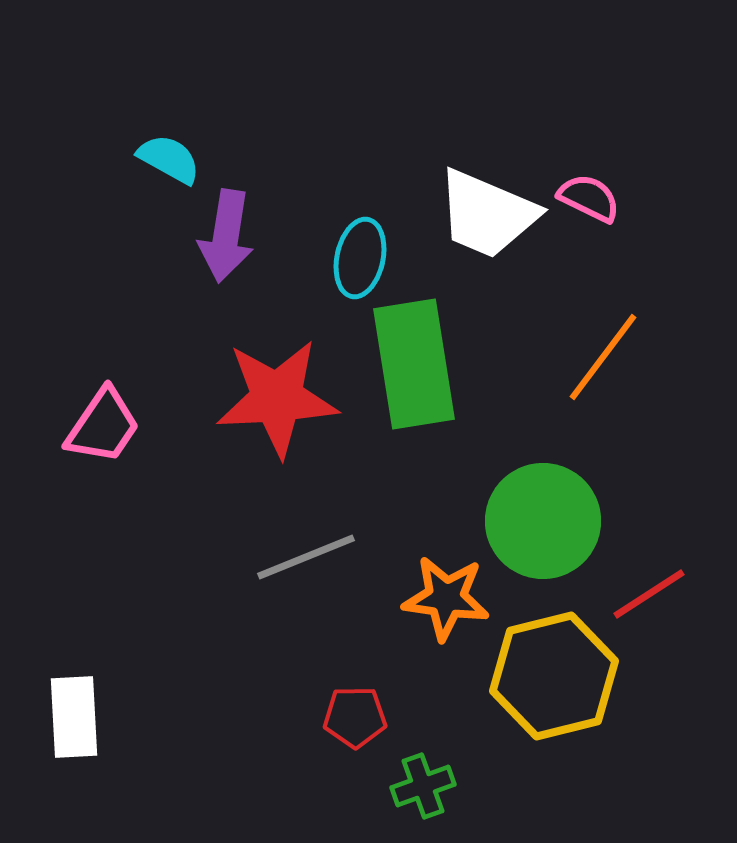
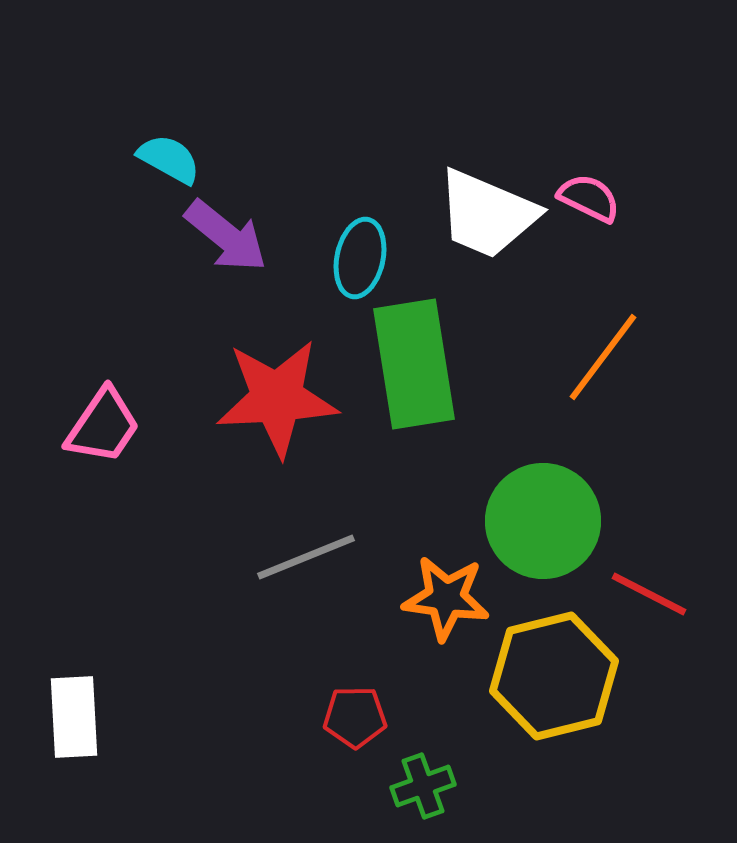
purple arrow: rotated 60 degrees counterclockwise
red line: rotated 60 degrees clockwise
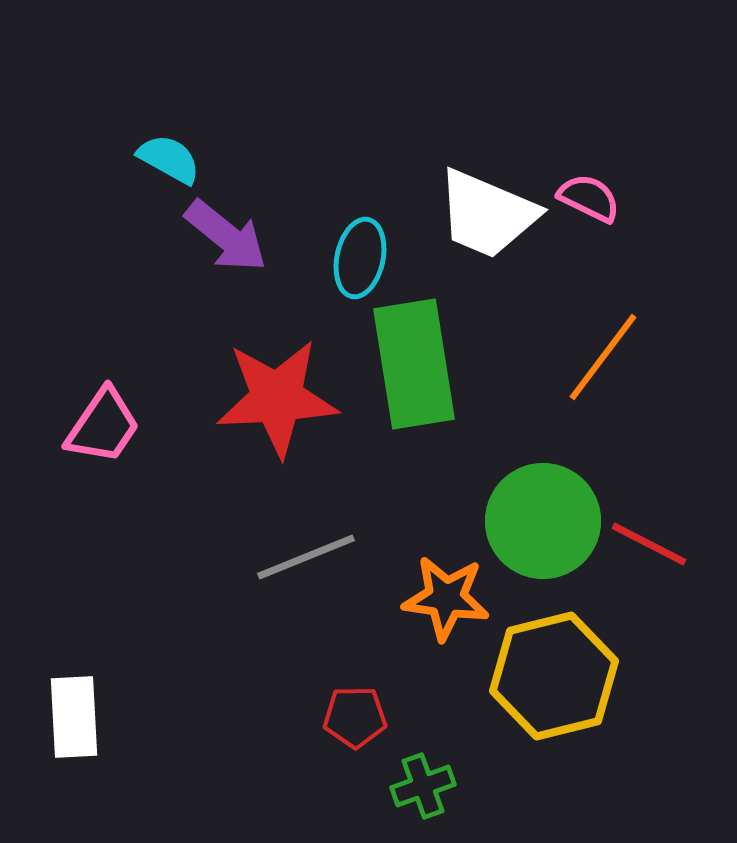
red line: moved 50 px up
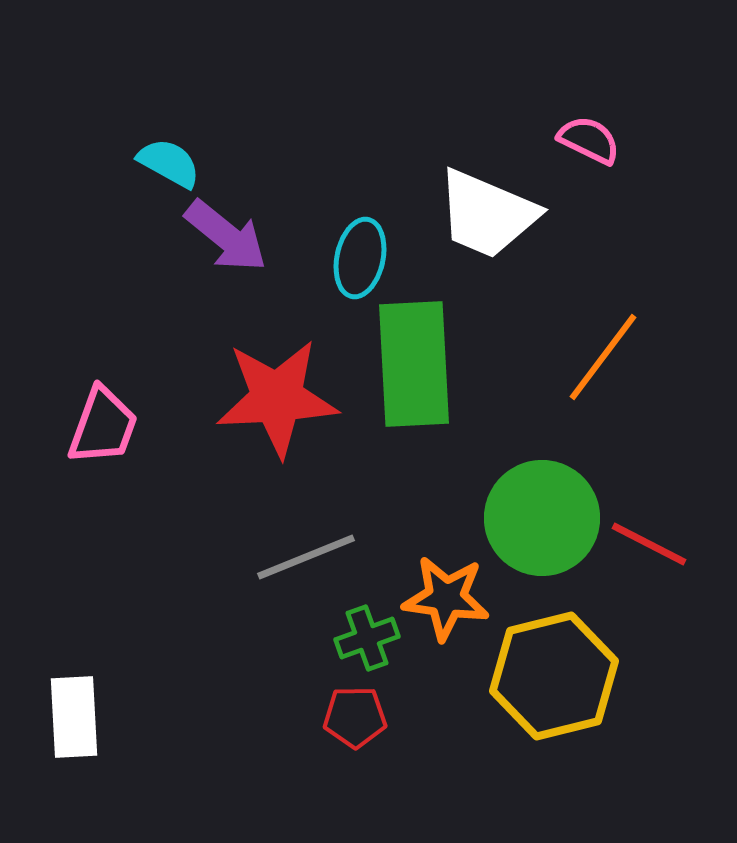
cyan semicircle: moved 4 px down
pink semicircle: moved 58 px up
green rectangle: rotated 6 degrees clockwise
pink trapezoid: rotated 14 degrees counterclockwise
green circle: moved 1 px left, 3 px up
green cross: moved 56 px left, 148 px up
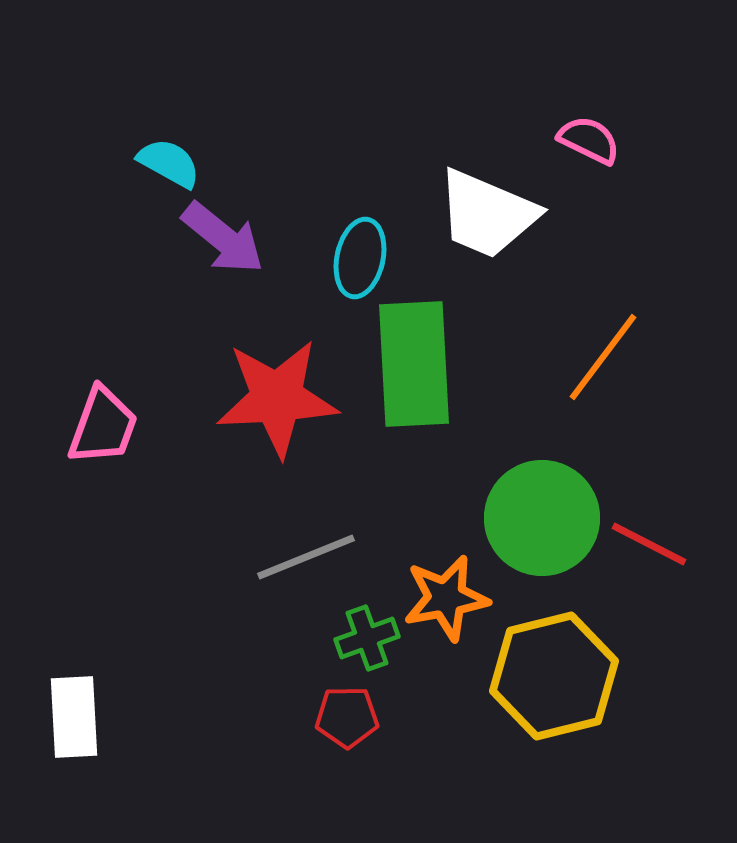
purple arrow: moved 3 px left, 2 px down
orange star: rotated 18 degrees counterclockwise
red pentagon: moved 8 px left
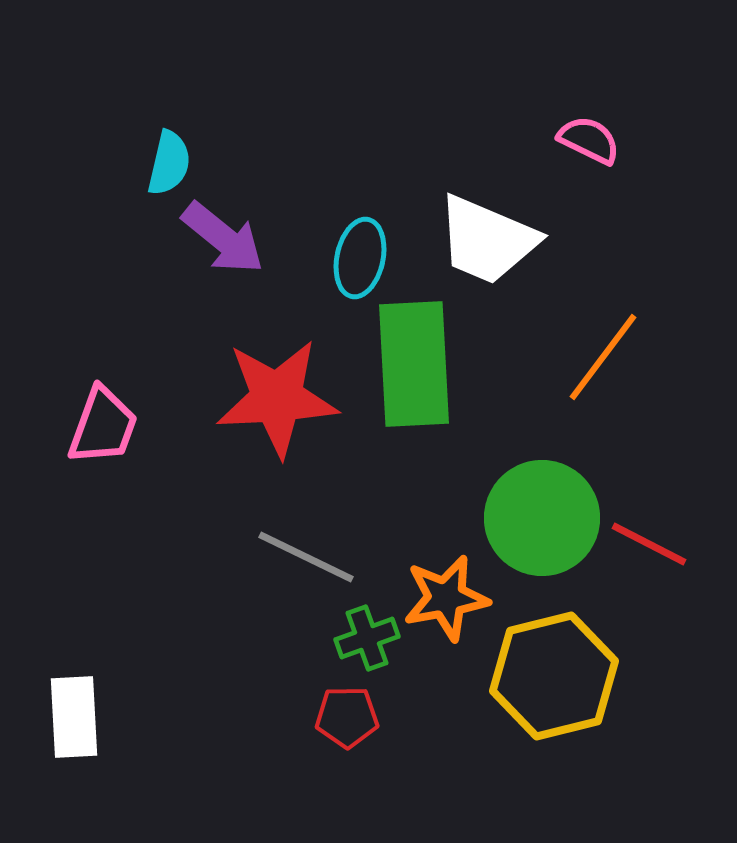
cyan semicircle: rotated 74 degrees clockwise
white trapezoid: moved 26 px down
gray line: rotated 48 degrees clockwise
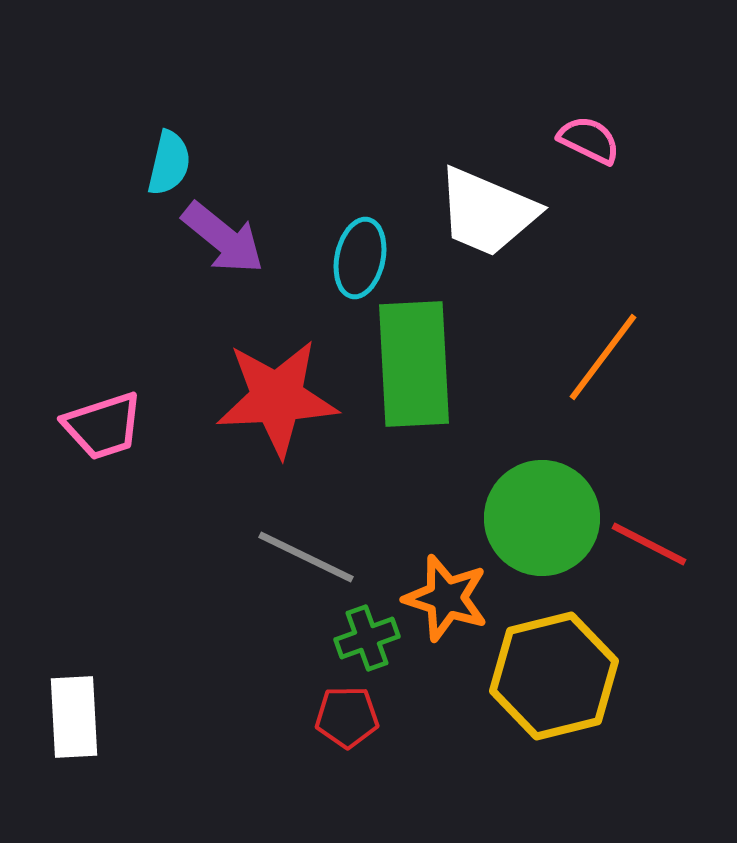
white trapezoid: moved 28 px up
pink trapezoid: rotated 52 degrees clockwise
orange star: rotated 28 degrees clockwise
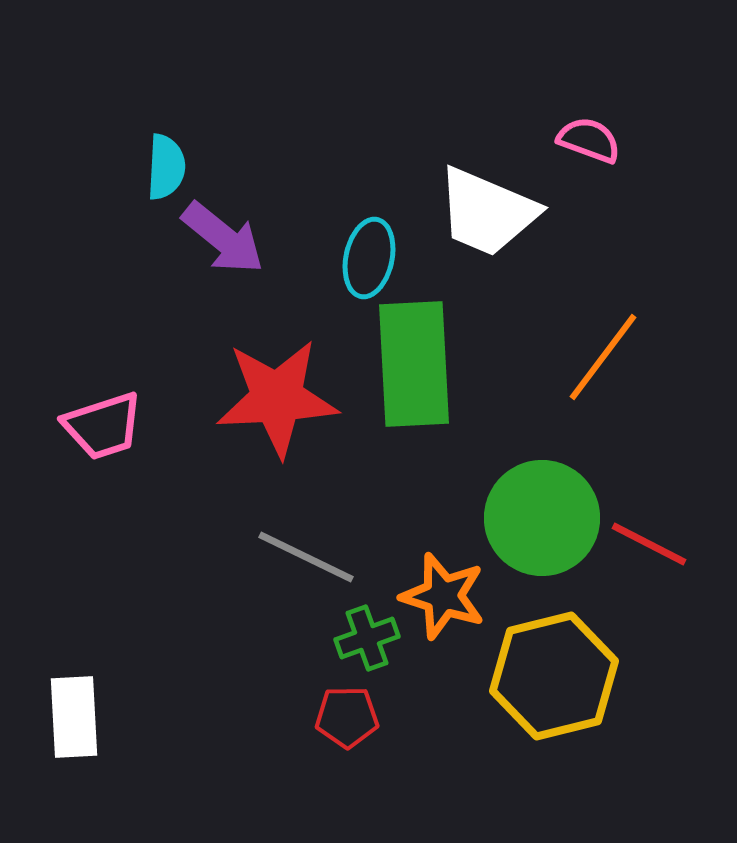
pink semicircle: rotated 6 degrees counterclockwise
cyan semicircle: moved 3 px left, 4 px down; rotated 10 degrees counterclockwise
cyan ellipse: moved 9 px right
orange star: moved 3 px left, 2 px up
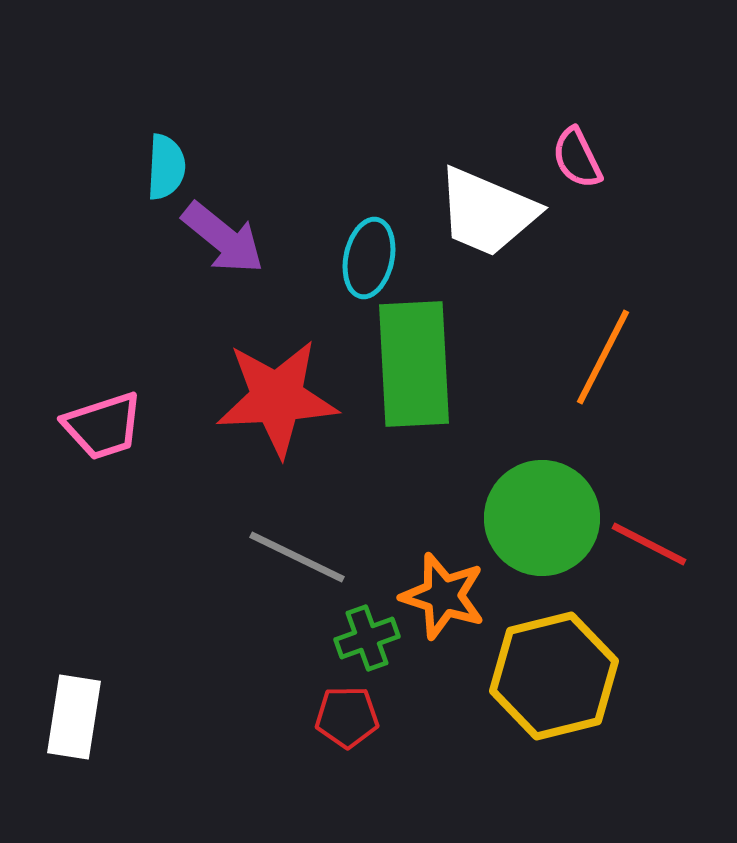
pink semicircle: moved 12 px left, 18 px down; rotated 136 degrees counterclockwise
orange line: rotated 10 degrees counterclockwise
gray line: moved 9 px left
white rectangle: rotated 12 degrees clockwise
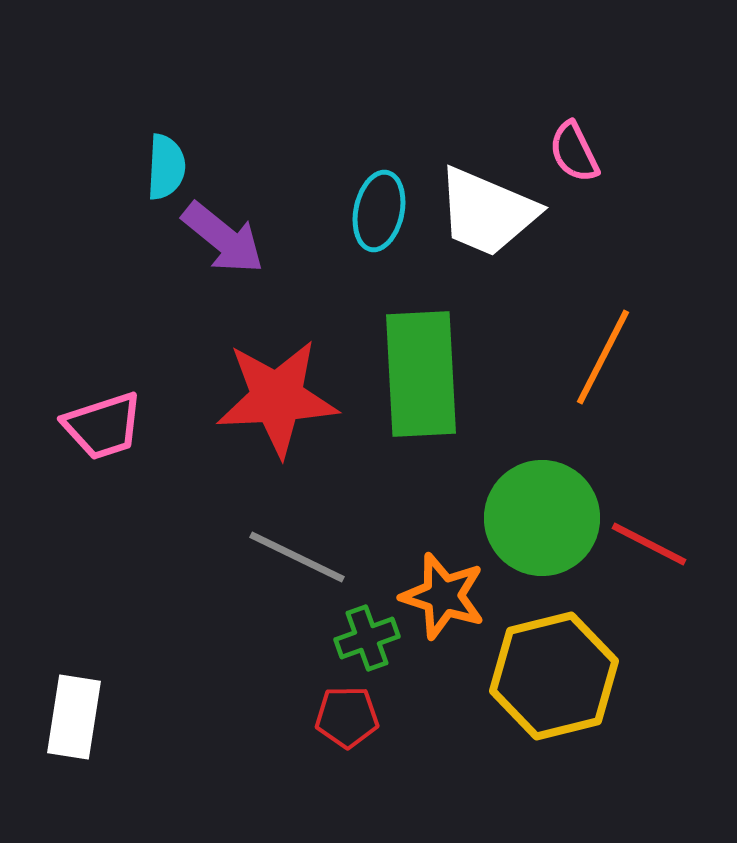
pink semicircle: moved 3 px left, 6 px up
cyan ellipse: moved 10 px right, 47 px up
green rectangle: moved 7 px right, 10 px down
